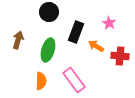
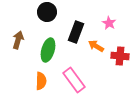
black circle: moved 2 px left
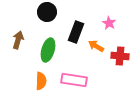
pink rectangle: rotated 45 degrees counterclockwise
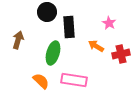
black rectangle: moved 7 px left, 5 px up; rotated 25 degrees counterclockwise
green ellipse: moved 5 px right, 3 px down
red cross: moved 1 px right, 2 px up; rotated 18 degrees counterclockwise
orange semicircle: rotated 48 degrees counterclockwise
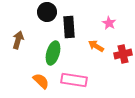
red cross: moved 2 px right
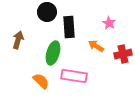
pink rectangle: moved 4 px up
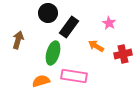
black circle: moved 1 px right, 1 px down
black rectangle: rotated 40 degrees clockwise
orange semicircle: rotated 60 degrees counterclockwise
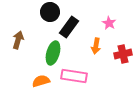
black circle: moved 2 px right, 1 px up
orange arrow: rotated 112 degrees counterclockwise
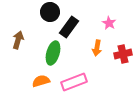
orange arrow: moved 1 px right, 2 px down
pink rectangle: moved 6 px down; rotated 30 degrees counterclockwise
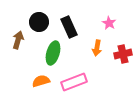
black circle: moved 11 px left, 10 px down
black rectangle: rotated 60 degrees counterclockwise
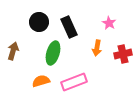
brown arrow: moved 5 px left, 11 px down
